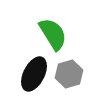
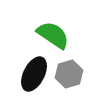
green semicircle: moved 1 px down; rotated 24 degrees counterclockwise
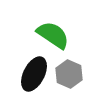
gray hexagon: rotated 20 degrees counterclockwise
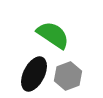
gray hexagon: moved 1 px left, 2 px down; rotated 16 degrees clockwise
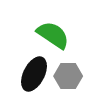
gray hexagon: rotated 20 degrees clockwise
